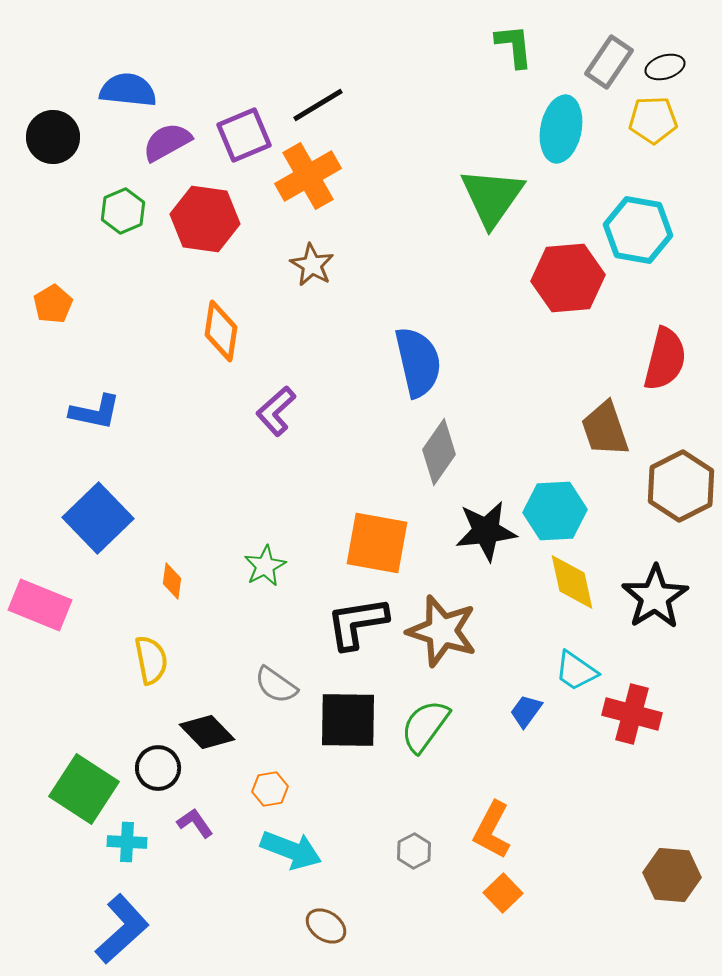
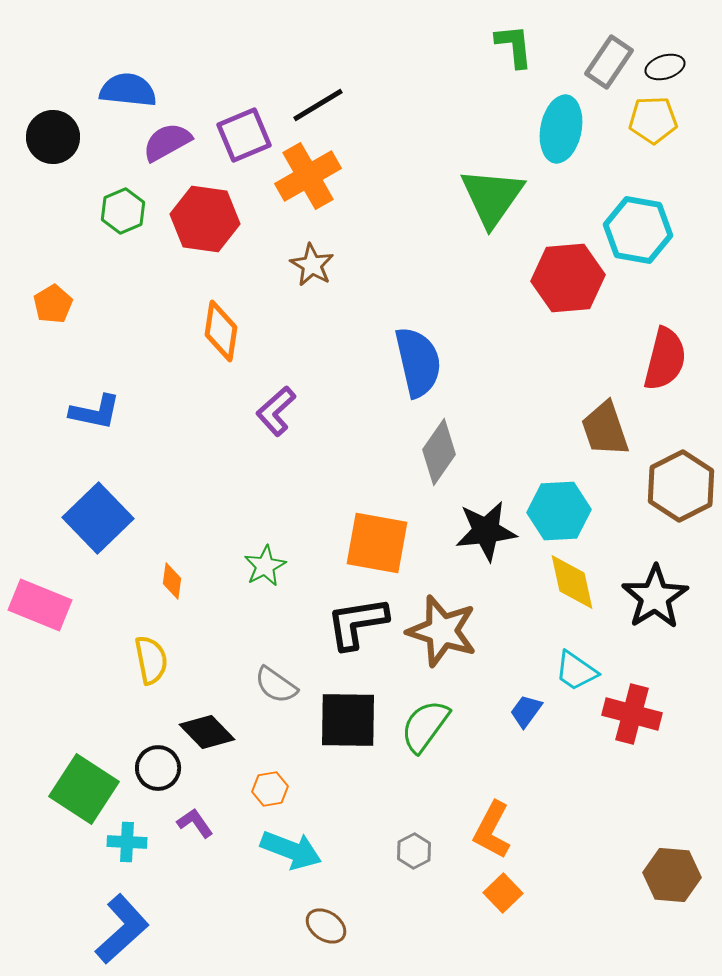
cyan hexagon at (555, 511): moved 4 px right
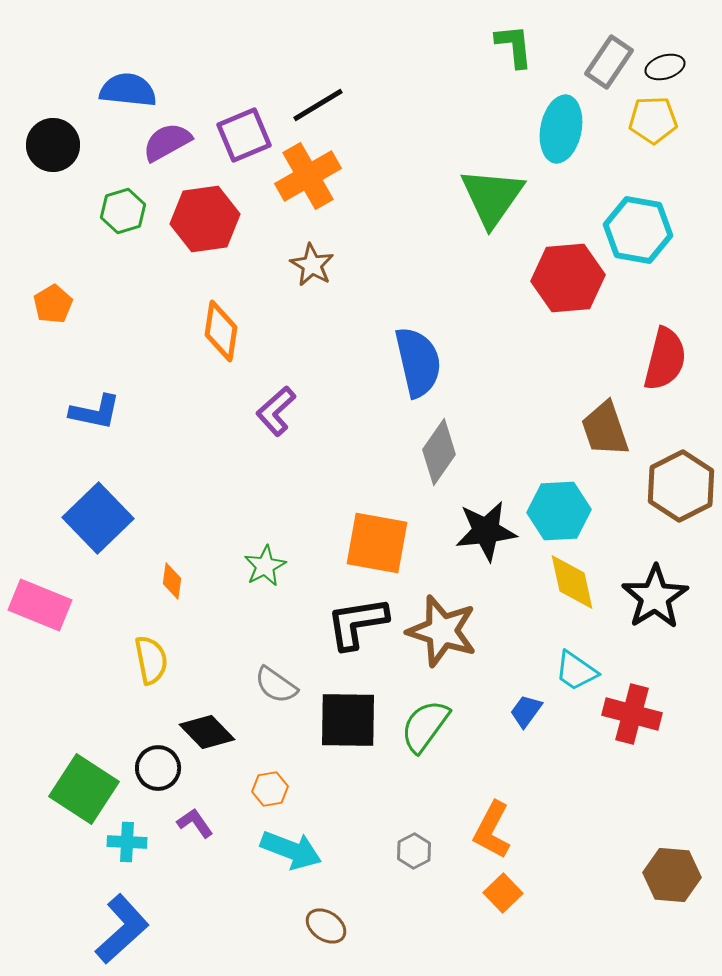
black circle at (53, 137): moved 8 px down
green hexagon at (123, 211): rotated 6 degrees clockwise
red hexagon at (205, 219): rotated 16 degrees counterclockwise
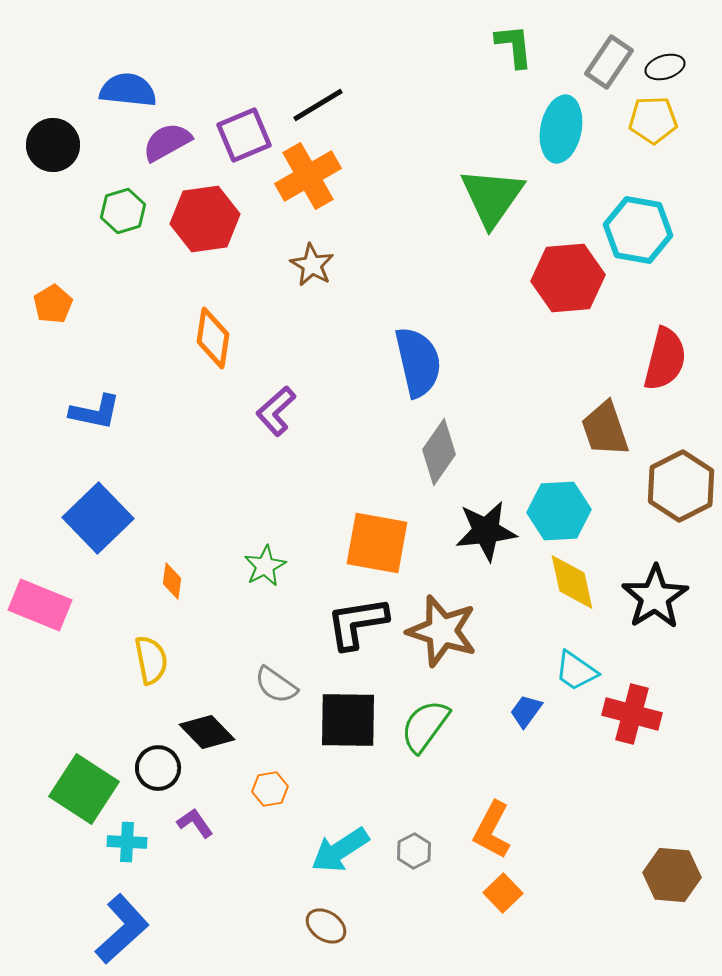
orange diamond at (221, 331): moved 8 px left, 7 px down
cyan arrow at (291, 850): moved 49 px right; rotated 126 degrees clockwise
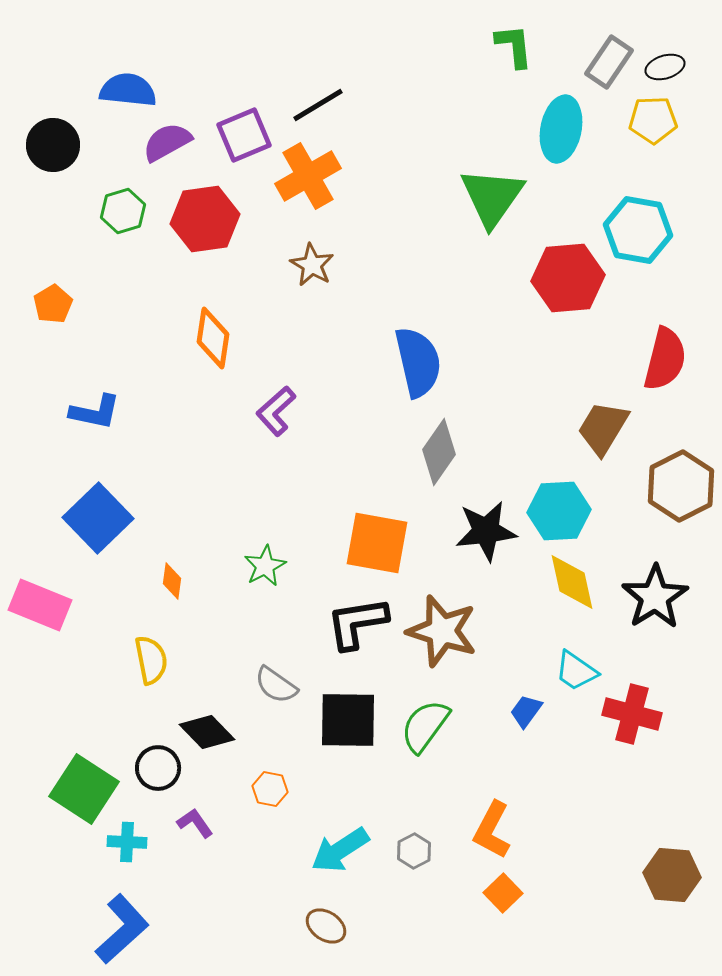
brown trapezoid at (605, 429): moved 2 px left, 1 px up; rotated 50 degrees clockwise
orange hexagon at (270, 789): rotated 20 degrees clockwise
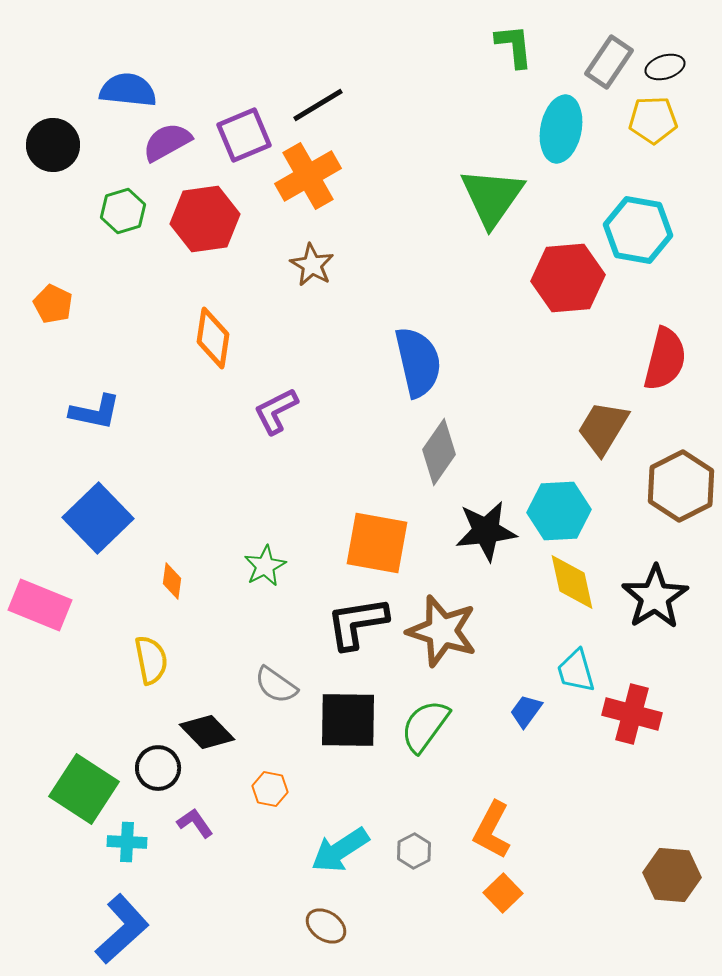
orange pentagon at (53, 304): rotated 15 degrees counterclockwise
purple L-shape at (276, 411): rotated 15 degrees clockwise
cyan trapezoid at (576, 671): rotated 39 degrees clockwise
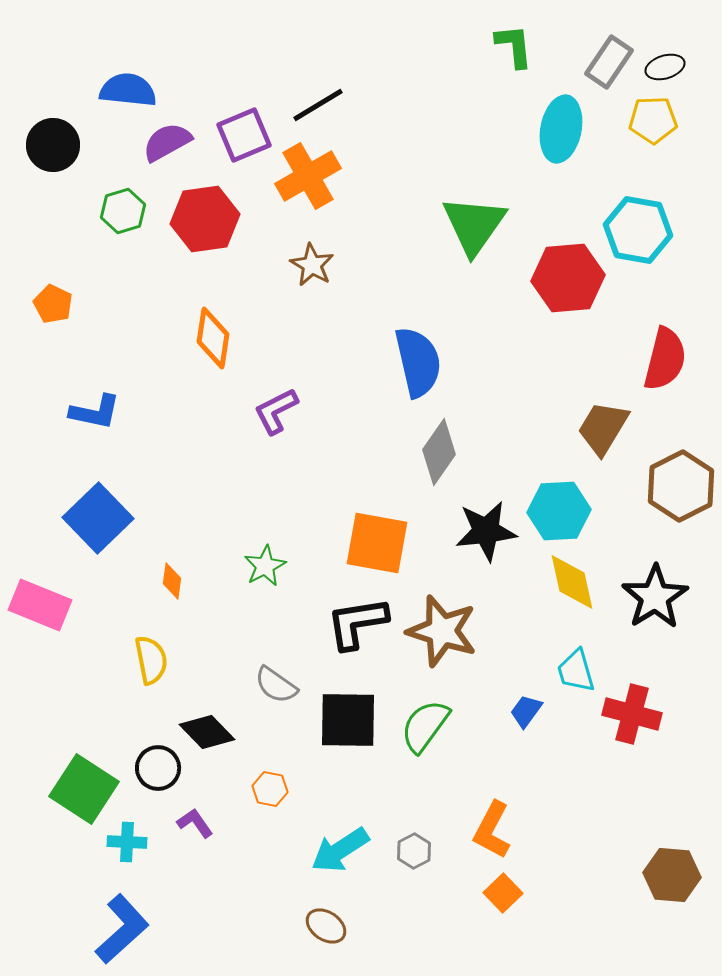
green triangle at (492, 197): moved 18 px left, 28 px down
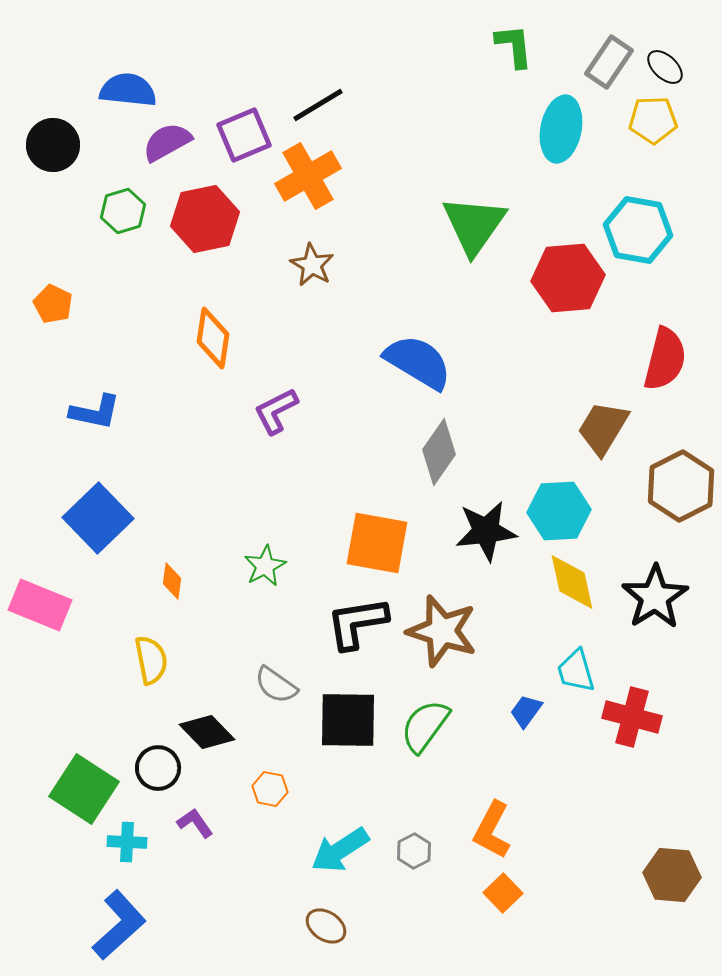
black ellipse at (665, 67): rotated 60 degrees clockwise
red hexagon at (205, 219): rotated 4 degrees counterclockwise
blue semicircle at (418, 362): rotated 46 degrees counterclockwise
red cross at (632, 714): moved 3 px down
blue L-shape at (122, 929): moved 3 px left, 4 px up
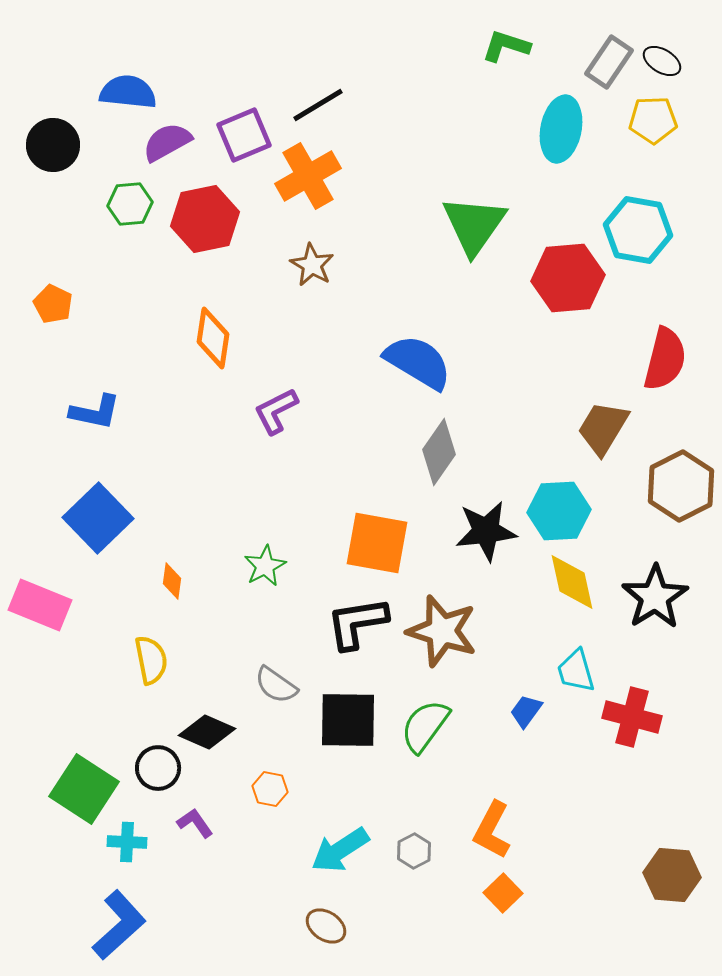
green L-shape at (514, 46): moved 8 px left; rotated 66 degrees counterclockwise
black ellipse at (665, 67): moved 3 px left, 6 px up; rotated 12 degrees counterclockwise
blue semicircle at (128, 90): moved 2 px down
green hexagon at (123, 211): moved 7 px right, 7 px up; rotated 12 degrees clockwise
black diamond at (207, 732): rotated 22 degrees counterclockwise
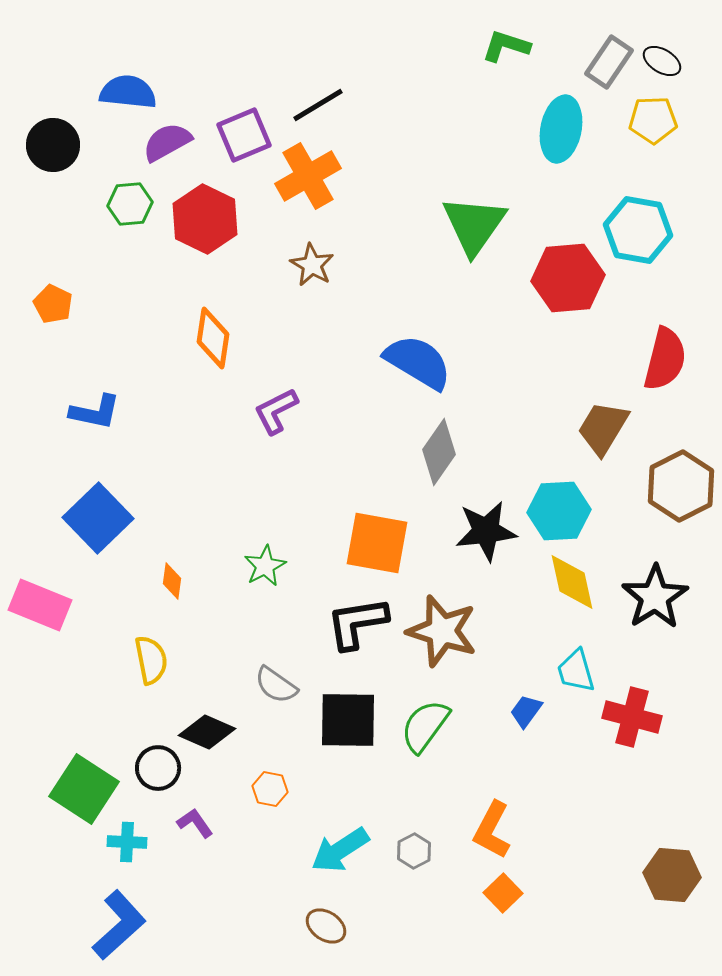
red hexagon at (205, 219): rotated 22 degrees counterclockwise
